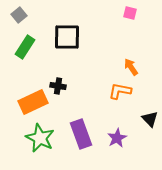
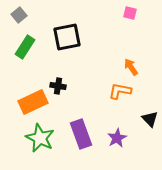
black square: rotated 12 degrees counterclockwise
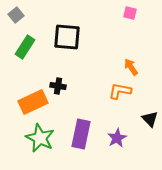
gray square: moved 3 px left
black square: rotated 16 degrees clockwise
purple rectangle: rotated 32 degrees clockwise
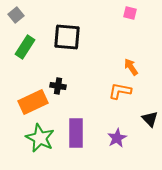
purple rectangle: moved 5 px left, 1 px up; rotated 12 degrees counterclockwise
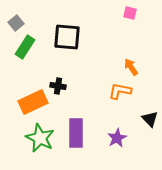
gray square: moved 8 px down
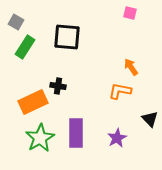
gray square: moved 1 px up; rotated 21 degrees counterclockwise
green star: rotated 16 degrees clockwise
